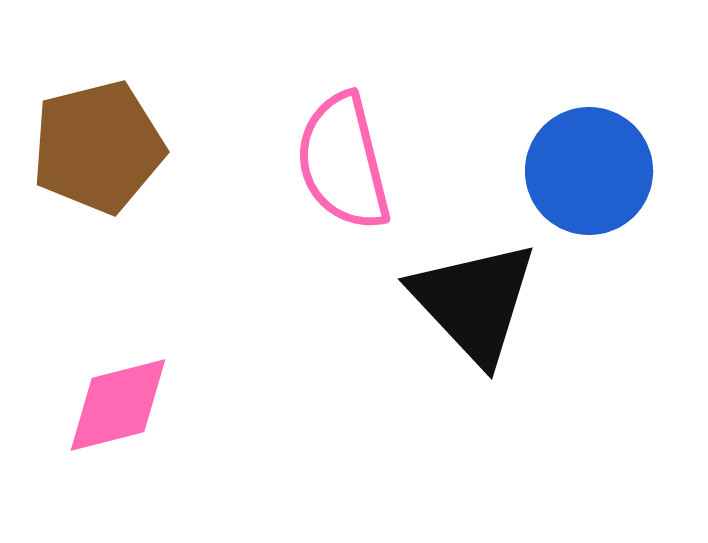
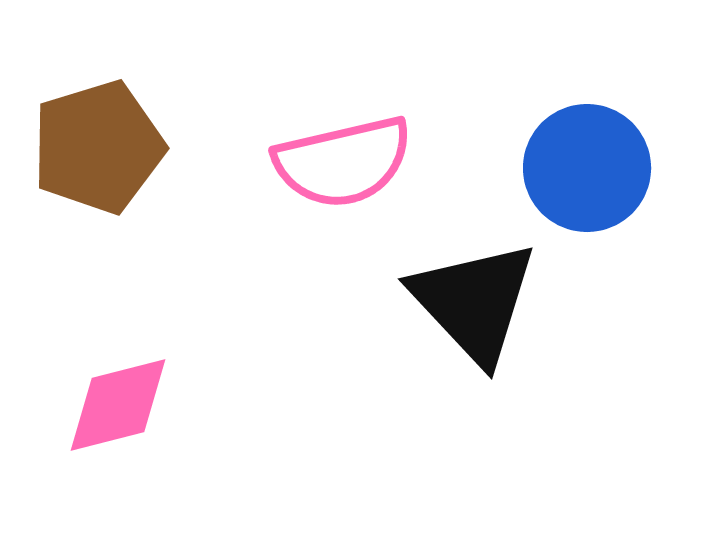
brown pentagon: rotated 3 degrees counterclockwise
pink semicircle: rotated 89 degrees counterclockwise
blue circle: moved 2 px left, 3 px up
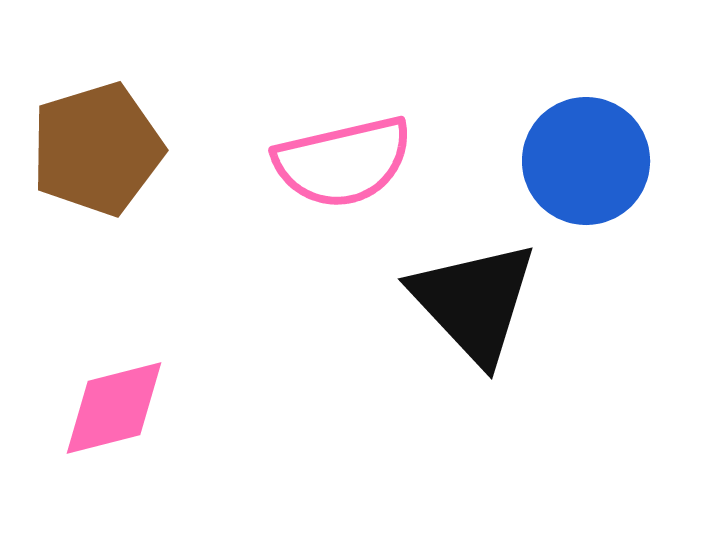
brown pentagon: moved 1 px left, 2 px down
blue circle: moved 1 px left, 7 px up
pink diamond: moved 4 px left, 3 px down
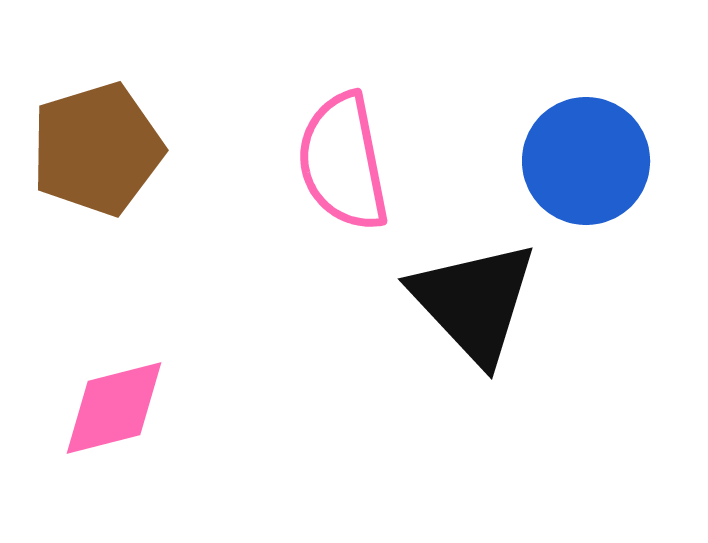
pink semicircle: rotated 92 degrees clockwise
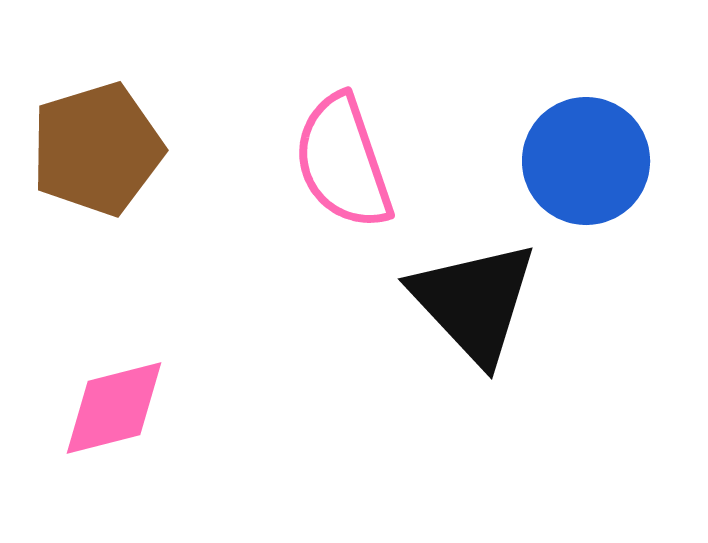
pink semicircle: rotated 8 degrees counterclockwise
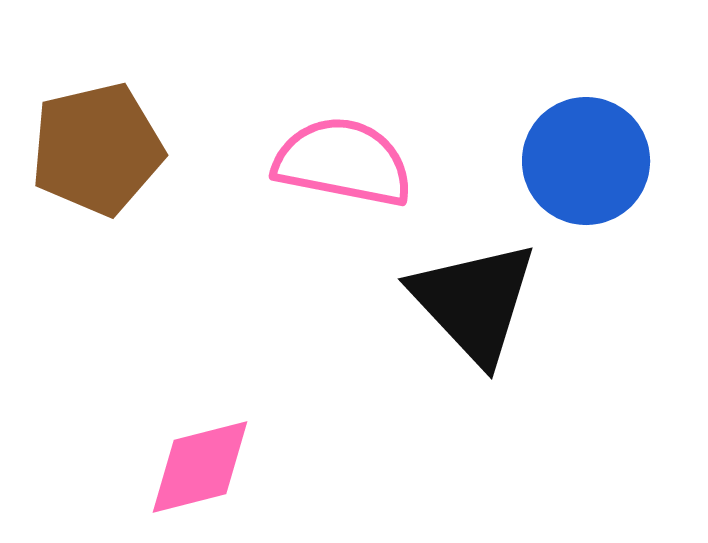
brown pentagon: rotated 4 degrees clockwise
pink semicircle: rotated 120 degrees clockwise
pink diamond: moved 86 px right, 59 px down
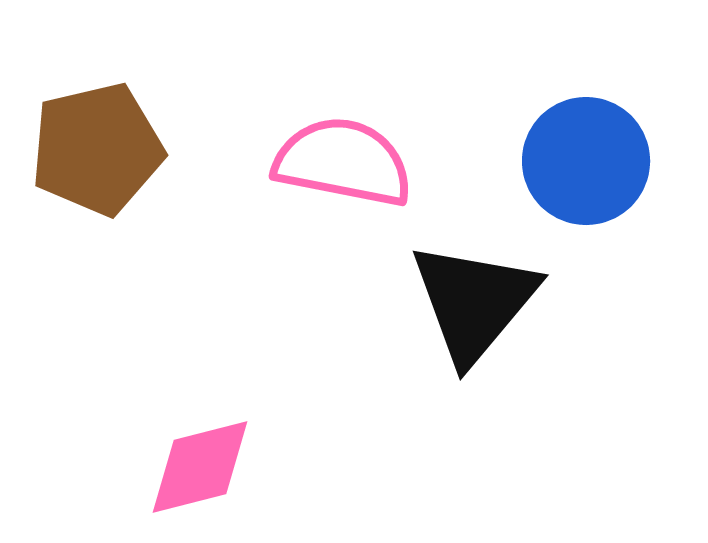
black triangle: rotated 23 degrees clockwise
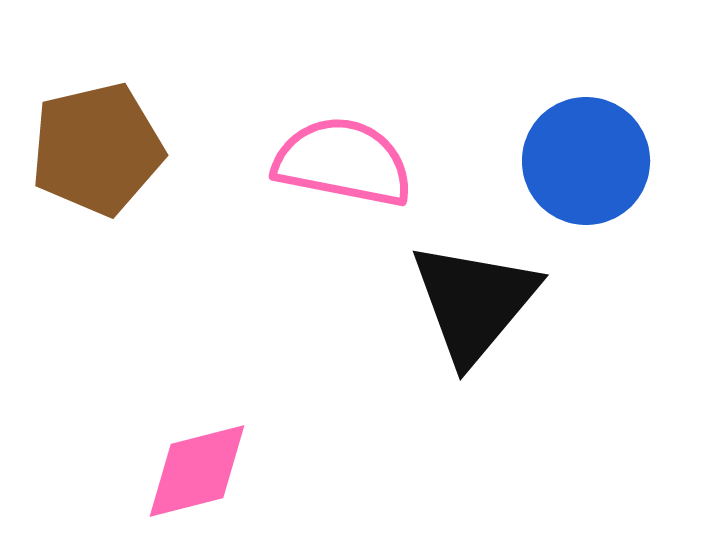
pink diamond: moved 3 px left, 4 px down
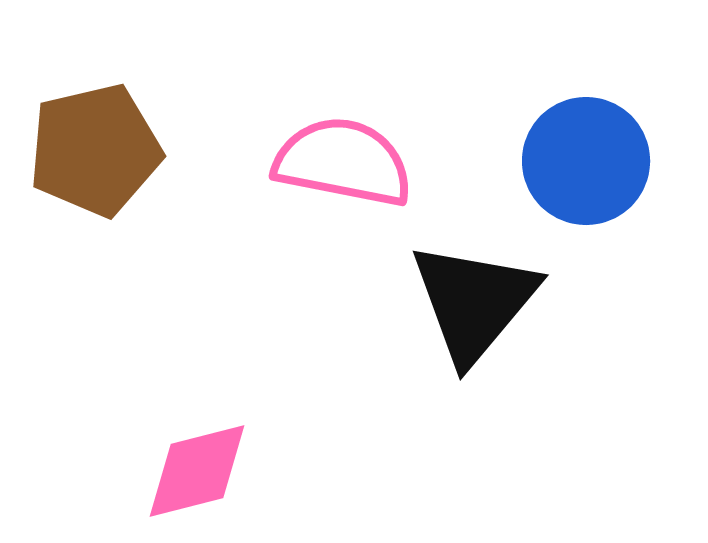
brown pentagon: moved 2 px left, 1 px down
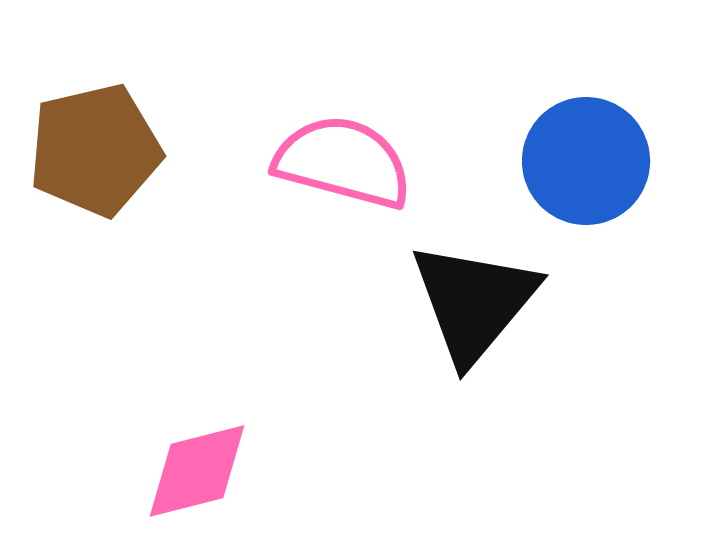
pink semicircle: rotated 4 degrees clockwise
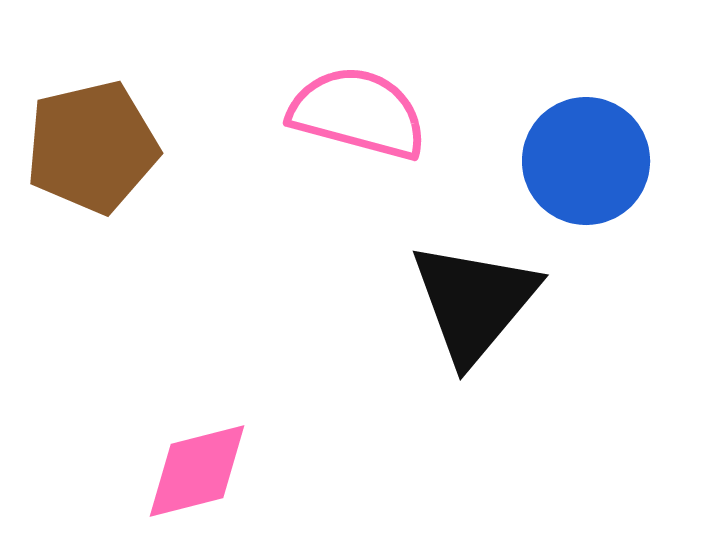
brown pentagon: moved 3 px left, 3 px up
pink semicircle: moved 15 px right, 49 px up
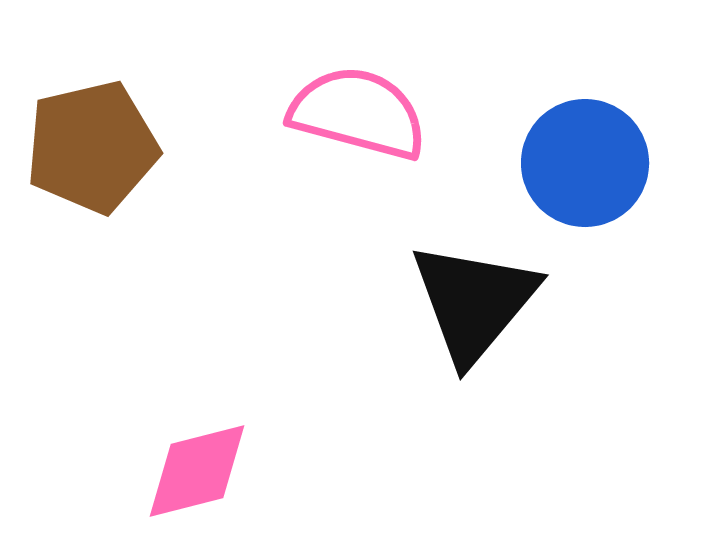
blue circle: moved 1 px left, 2 px down
